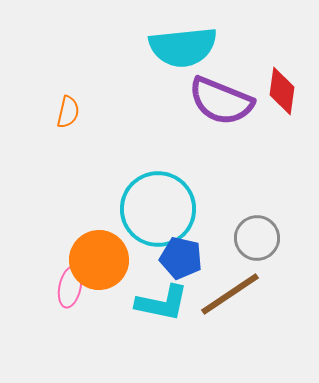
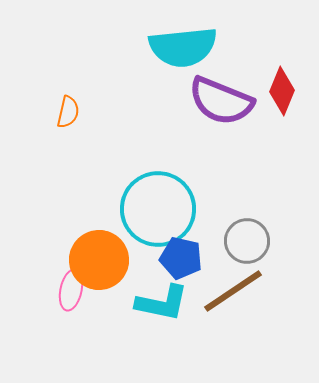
red diamond: rotated 15 degrees clockwise
gray circle: moved 10 px left, 3 px down
pink ellipse: moved 1 px right, 3 px down
brown line: moved 3 px right, 3 px up
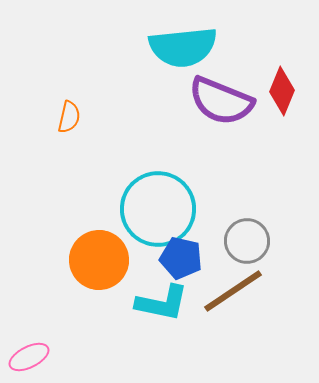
orange semicircle: moved 1 px right, 5 px down
pink ellipse: moved 42 px left, 67 px down; rotated 51 degrees clockwise
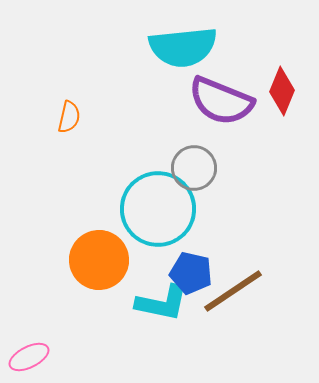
gray circle: moved 53 px left, 73 px up
blue pentagon: moved 10 px right, 15 px down
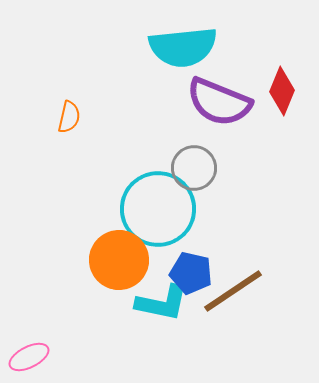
purple semicircle: moved 2 px left, 1 px down
orange circle: moved 20 px right
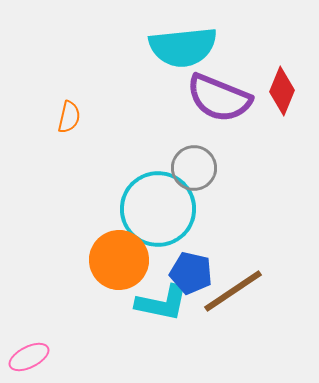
purple semicircle: moved 4 px up
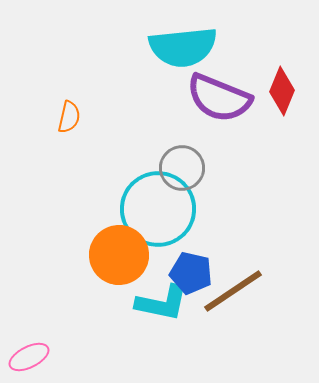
gray circle: moved 12 px left
orange circle: moved 5 px up
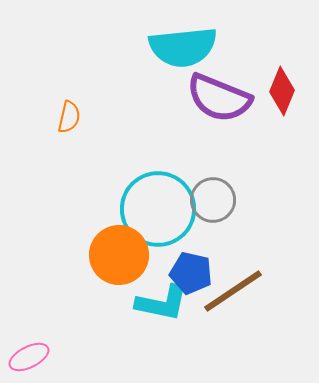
gray circle: moved 31 px right, 32 px down
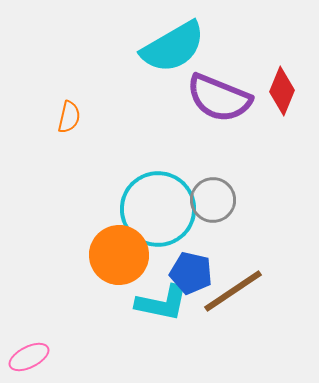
cyan semicircle: moved 10 px left; rotated 24 degrees counterclockwise
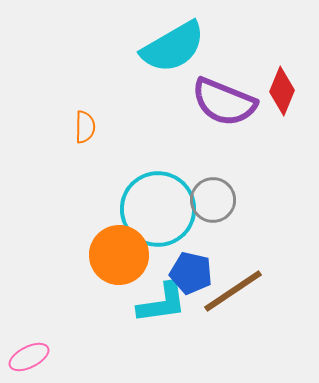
purple semicircle: moved 5 px right, 4 px down
orange semicircle: moved 16 px right, 10 px down; rotated 12 degrees counterclockwise
cyan L-shape: rotated 20 degrees counterclockwise
